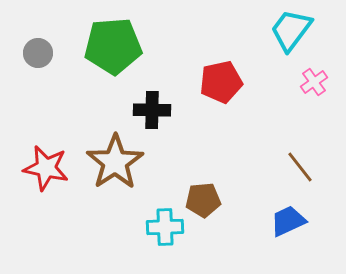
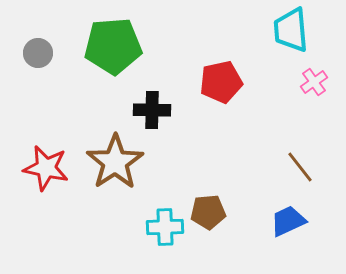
cyan trapezoid: rotated 42 degrees counterclockwise
brown pentagon: moved 5 px right, 12 px down
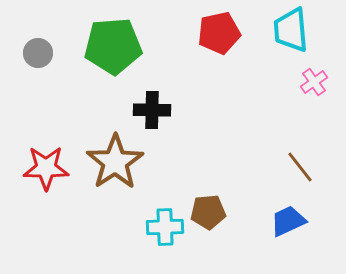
red pentagon: moved 2 px left, 49 px up
red star: rotated 12 degrees counterclockwise
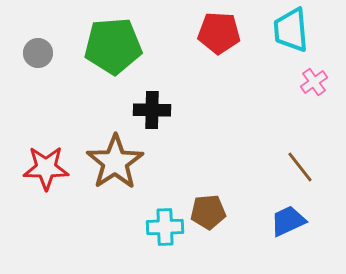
red pentagon: rotated 15 degrees clockwise
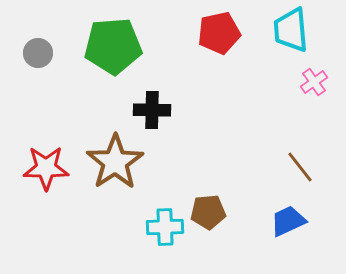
red pentagon: rotated 15 degrees counterclockwise
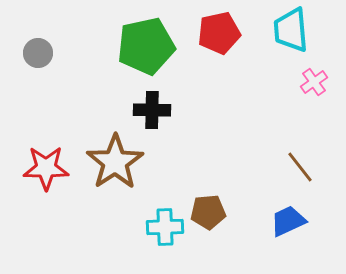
green pentagon: moved 33 px right; rotated 8 degrees counterclockwise
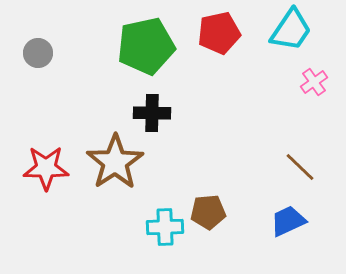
cyan trapezoid: rotated 141 degrees counterclockwise
black cross: moved 3 px down
brown line: rotated 8 degrees counterclockwise
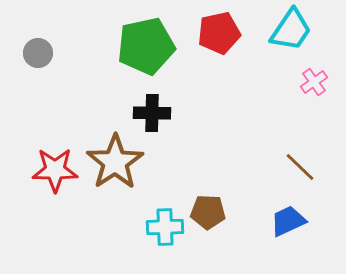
red star: moved 9 px right, 2 px down
brown pentagon: rotated 8 degrees clockwise
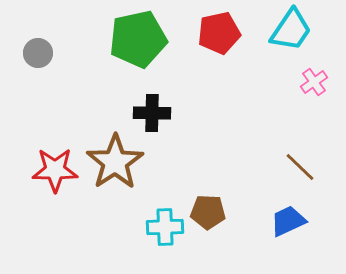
green pentagon: moved 8 px left, 7 px up
